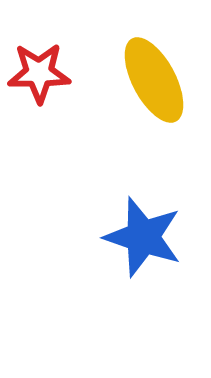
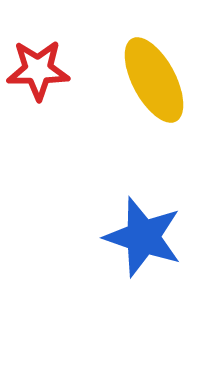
red star: moved 1 px left, 3 px up
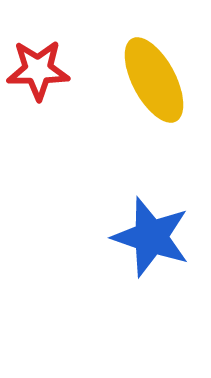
blue star: moved 8 px right
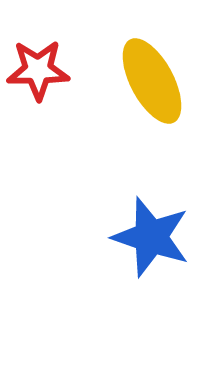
yellow ellipse: moved 2 px left, 1 px down
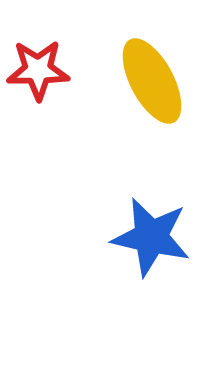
blue star: rotated 6 degrees counterclockwise
